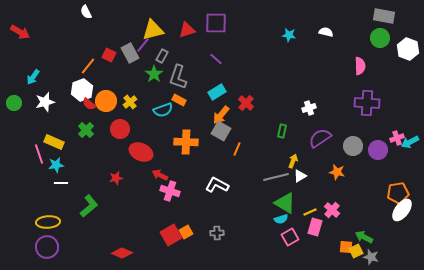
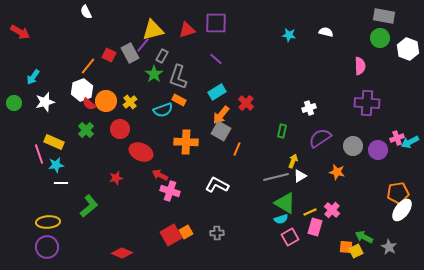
gray star at (371, 257): moved 18 px right, 10 px up; rotated 14 degrees clockwise
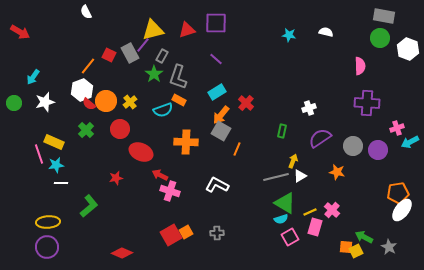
pink cross at (397, 138): moved 10 px up
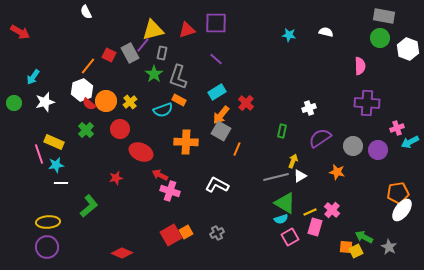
gray rectangle at (162, 56): moved 3 px up; rotated 16 degrees counterclockwise
gray cross at (217, 233): rotated 24 degrees counterclockwise
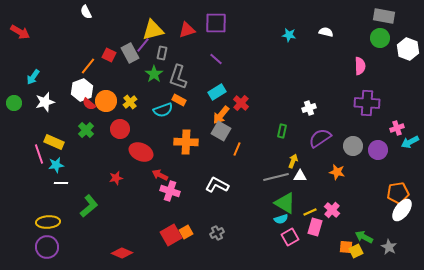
red cross at (246, 103): moved 5 px left
white triangle at (300, 176): rotated 32 degrees clockwise
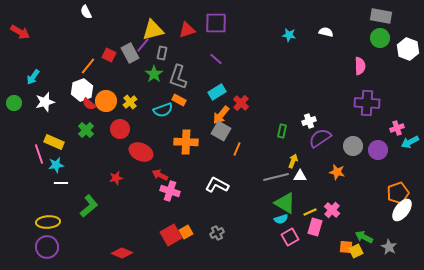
gray rectangle at (384, 16): moved 3 px left
white cross at (309, 108): moved 13 px down
orange pentagon at (398, 193): rotated 10 degrees counterclockwise
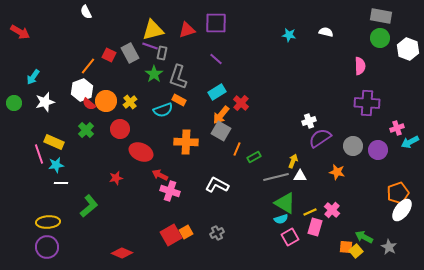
purple line at (143, 45): moved 7 px right, 1 px down; rotated 70 degrees clockwise
green rectangle at (282, 131): moved 28 px left, 26 px down; rotated 48 degrees clockwise
yellow square at (356, 251): rotated 16 degrees counterclockwise
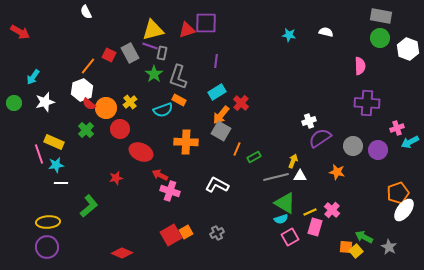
purple square at (216, 23): moved 10 px left
purple line at (216, 59): moved 2 px down; rotated 56 degrees clockwise
orange circle at (106, 101): moved 7 px down
white ellipse at (402, 210): moved 2 px right
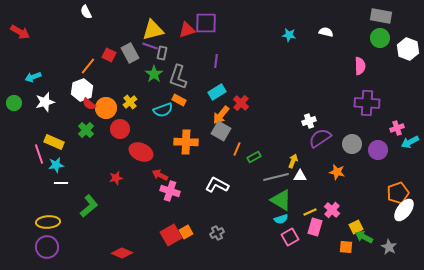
cyan arrow at (33, 77): rotated 35 degrees clockwise
gray circle at (353, 146): moved 1 px left, 2 px up
green triangle at (285, 203): moved 4 px left, 3 px up
yellow square at (356, 251): moved 24 px up; rotated 16 degrees clockwise
